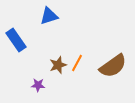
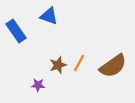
blue triangle: rotated 36 degrees clockwise
blue rectangle: moved 9 px up
orange line: moved 2 px right
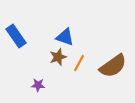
blue triangle: moved 16 px right, 21 px down
blue rectangle: moved 5 px down
brown star: moved 8 px up
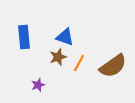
blue rectangle: moved 8 px right, 1 px down; rotated 30 degrees clockwise
purple star: rotated 24 degrees counterclockwise
